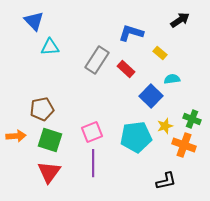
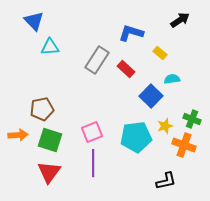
orange arrow: moved 2 px right, 1 px up
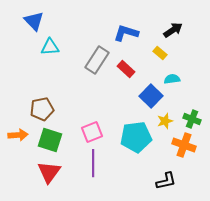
black arrow: moved 7 px left, 10 px down
blue L-shape: moved 5 px left
yellow star: moved 5 px up
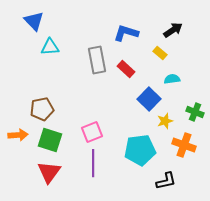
gray rectangle: rotated 44 degrees counterclockwise
blue square: moved 2 px left, 3 px down
green cross: moved 3 px right, 7 px up
cyan pentagon: moved 4 px right, 13 px down
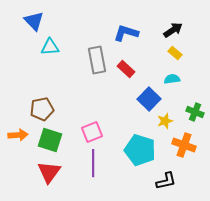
yellow rectangle: moved 15 px right
cyan pentagon: rotated 24 degrees clockwise
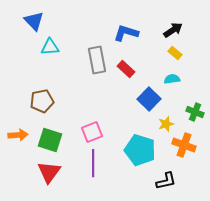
brown pentagon: moved 8 px up
yellow star: moved 1 px right, 3 px down
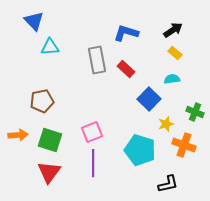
black L-shape: moved 2 px right, 3 px down
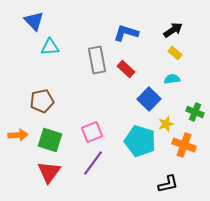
cyan pentagon: moved 9 px up
purple line: rotated 36 degrees clockwise
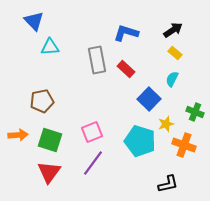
cyan semicircle: rotated 56 degrees counterclockwise
